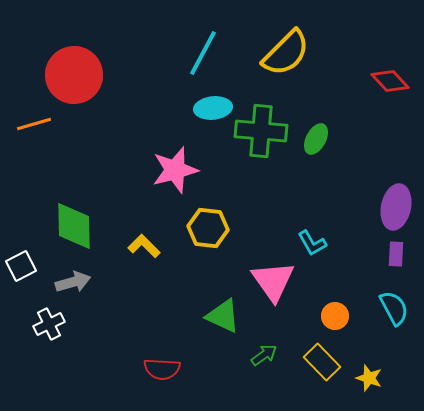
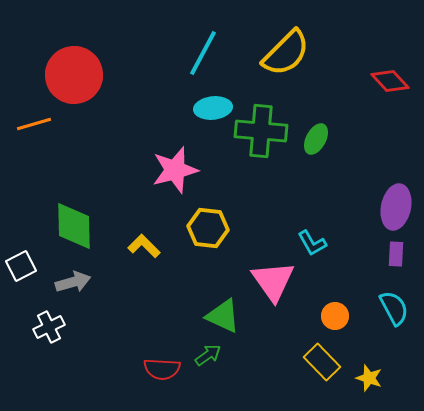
white cross: moved 3 px down
green arrow: moved 56 px left
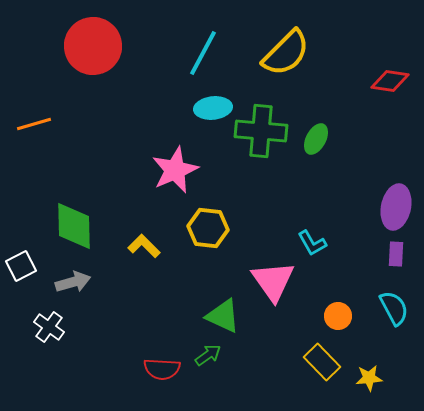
red circle: moved 19 px right, 29 px up
red diamond: rotated 39 degrees counterclockwise
pink star: rotated 9 degrees counterclockwise
orange circle: moved 3 px right
white cross: rotated 28 degrees counterclockwise
yellow star: rotated 24 degrees counterclockwise
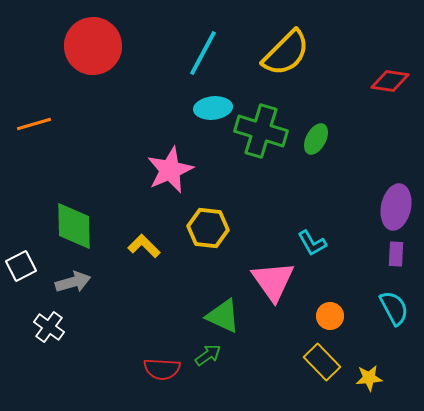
green cross: rotated 12 degrees clockwise
pink star: moved 5 px left
orange circle: moved 8 px left
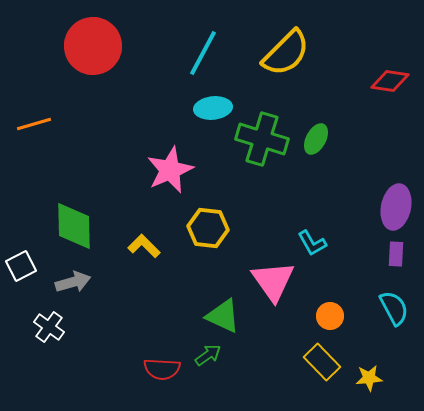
green cross: moved 1 px right, 8 px down
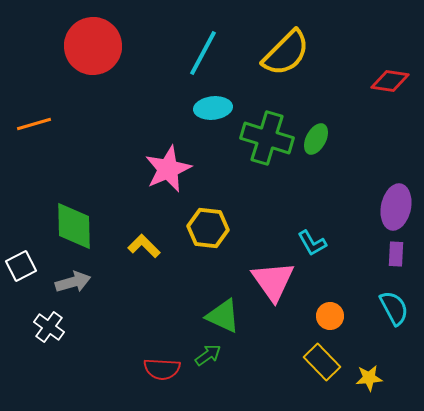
green cross: moved 5 px right, 1 px up
pink star: moved 2 px left, 1 px up
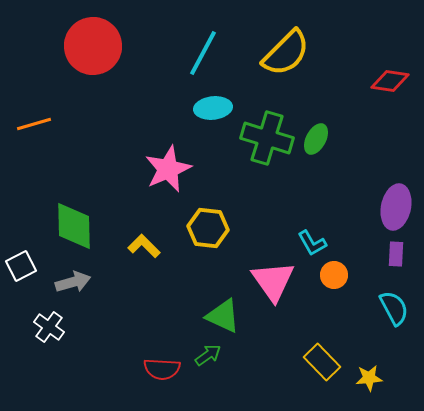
orange circle: moved 4 px right, 41 px up
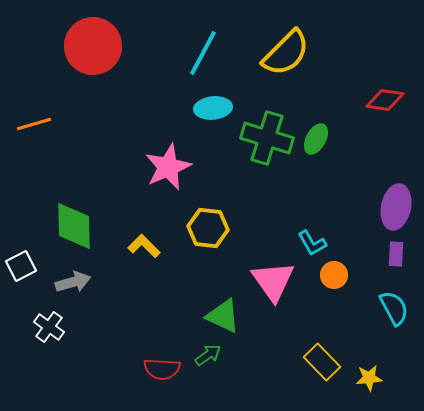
red diamond: moved 5 px left, 19 px down
pink star: moved 2 px up
